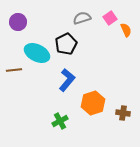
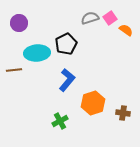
gray semicircle: moved 8 px right
purple circle: moved 1 px right, 1 px down
orange semicircle: rotated 32 degrees counterclockwise
cyan ellipse: rotated 30 degrees counterclockwise
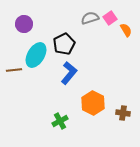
purple circle: moved 5 px right, 1 px down
orange semicircle: rotated 24 degrees clockwise
black pentagon: moved 2 px left
cyan ellipse: moved 1 px left, 2 px down; rotated 55 degrees counterclockwise
blue L-shape: moved 2 px right, 7 px up
orange hexagon: rotated 15 degrees counterclockwise
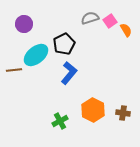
pink square: moved 3 px down
cyan ellipse: rotated 20 degrees clockwise
orange hexagon: moved 7 px down
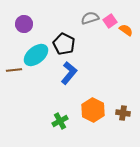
orange semicircle: rotated 24 degrees counterclockwise
black pentagon: rotated 20 degrees counterclockwise
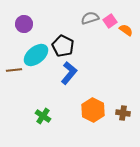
black pentagon: moved 1 px left, 2 px down
green cross: moved 17 px left, 5 px up; rotated 28 degrees counterclockwise
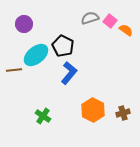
pink square: rotated 16 degrees counterclockwise
brown cross: rotated 24 degrees counterclockwise
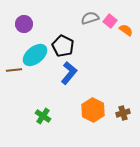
cyan ellipse: moved 1 px left
